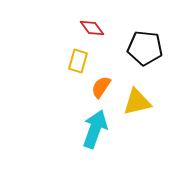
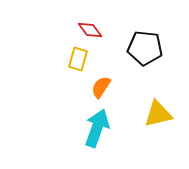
red diamond: moved 2 px left, 2 px down
yellow rectangle: moved 2 px up
yellow triangle: moved 21 px right, 12 px down
cyan arrow: moved 2 px right, 1 px up
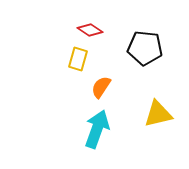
red diamond: rotated 20 degrees counterclockwise
cyan arrow: moved 1 px down
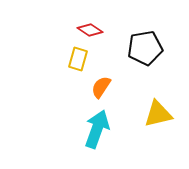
black pentagon: rotated 16 degrees counterclockwise
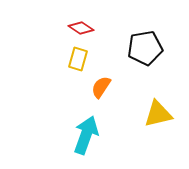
red diamond: moved 9 px left, 2 px up
cyan arrow: moved 11 px left, 6 px down
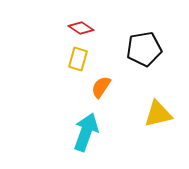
black pentagon: moved 1 px left, 1 px down
cyan arrow: moved 3 px up
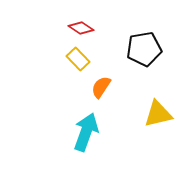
yellow rectangle: rotated 60 degrees counterclockwise
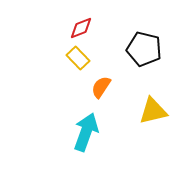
red diamond: rotated 55 degrees counterclockwise
black pentagon: rotated 24 degrees clockwise
yellow rectangle: moved 1 px up
yellow triangle: moved 5 px left, 3 px up
